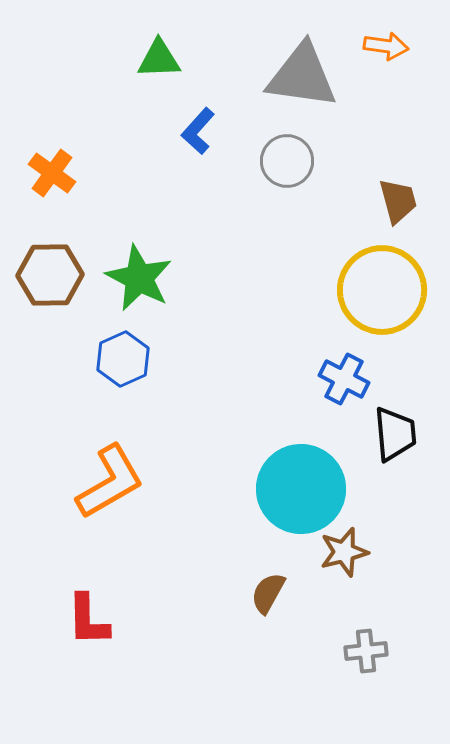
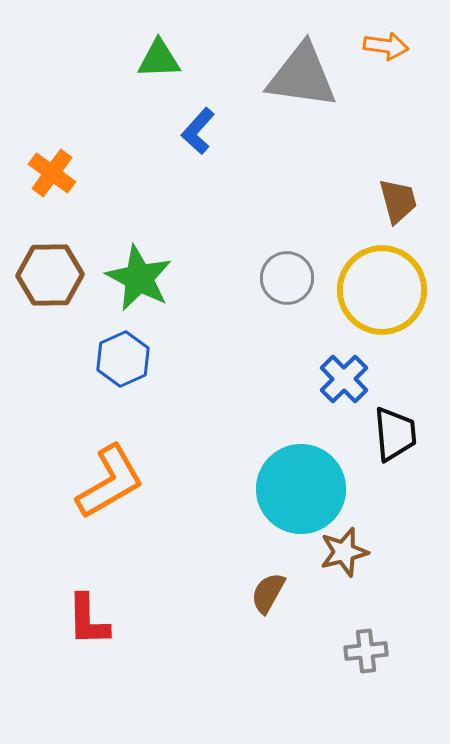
gray circle: moved 117 px down
blue cross: rotated 18 degrees clockwise
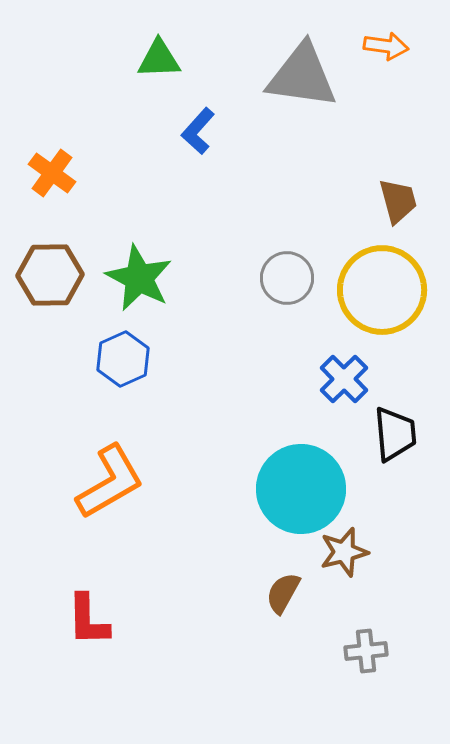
brown semicircle: moved 15 px right
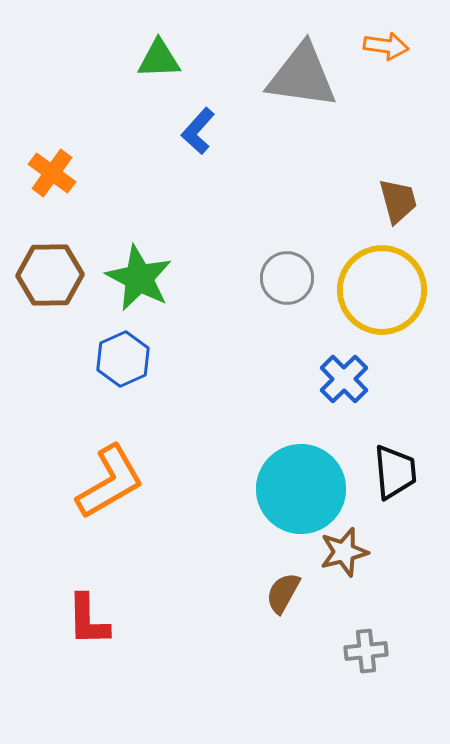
black trapezoid: moved 38 px down
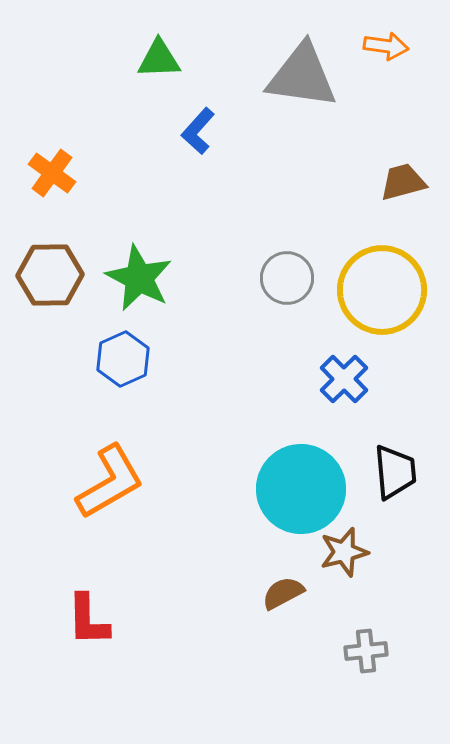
brown trapezoid: moved 5 px right, 19 px up; rotated 90 degrees counterclockwise
brown semicircle: rotated 33 degrees clockwise
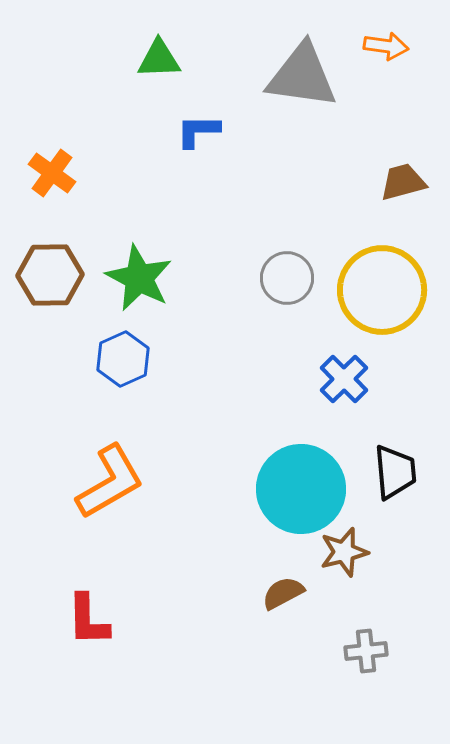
blue L-shape: rotated 48 degrees clockwise
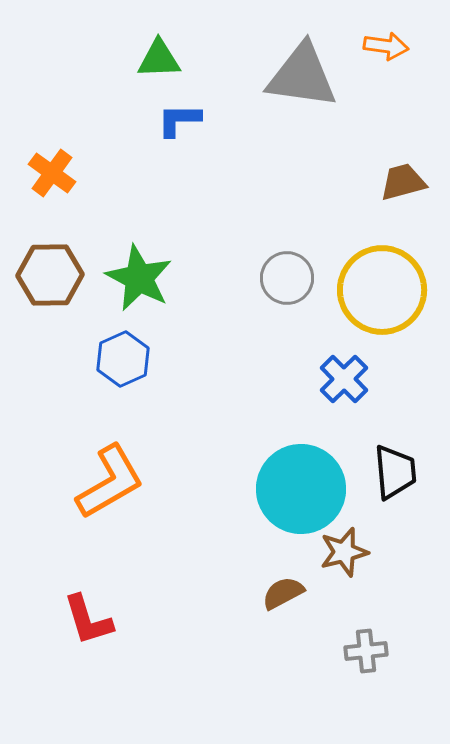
blue L-shape: moved 19 px left, 11 px up
red L-shape: rotated 16 degrees counterclockwise
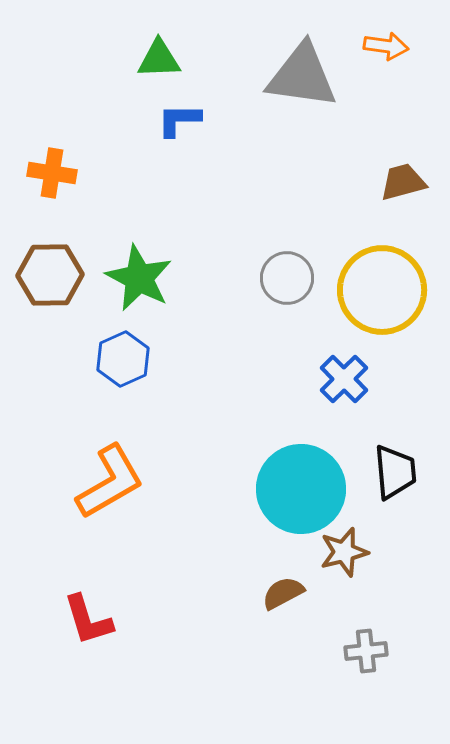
orange cross: rotated 27 degrees counterclockwise
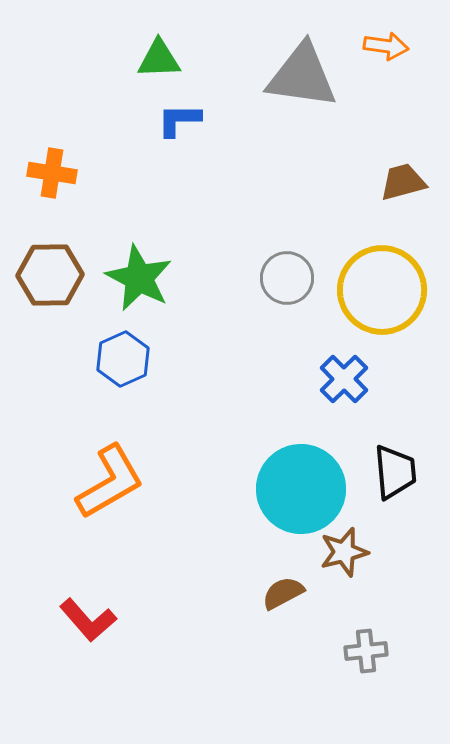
red L-shape: rotated 24 degrees counterclockwise
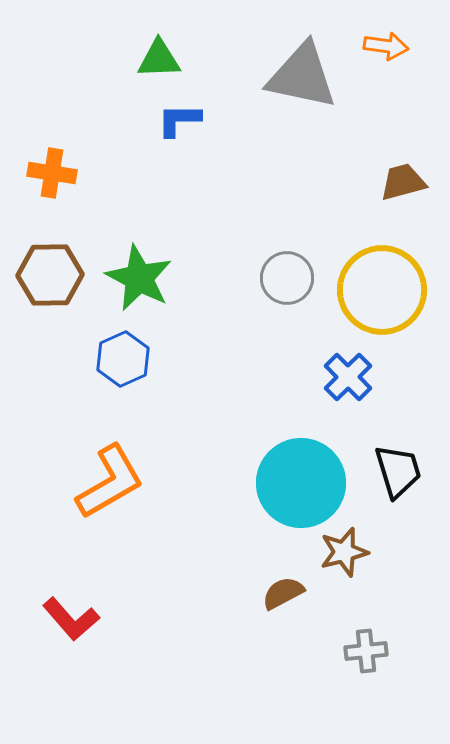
gray triangle: rotated 4 degrees clockwise
blue cross: moved 4 px right, 2 px up
black trapezoid: moved 3 px right, 1 px up; rotated 12 degrees counterclockwise
cyan circle: moved 6 px up
red L-shape: moved 17 px left, 1 px up
